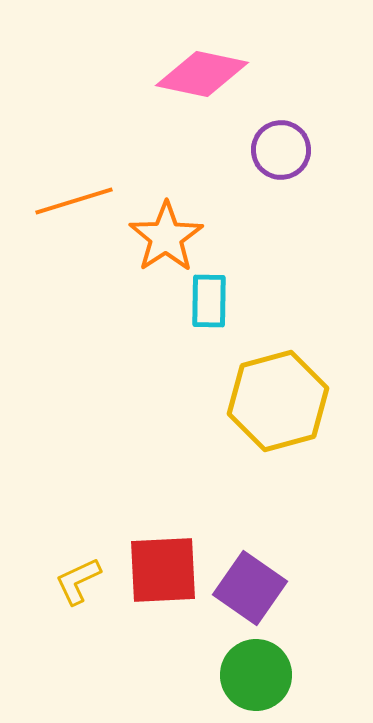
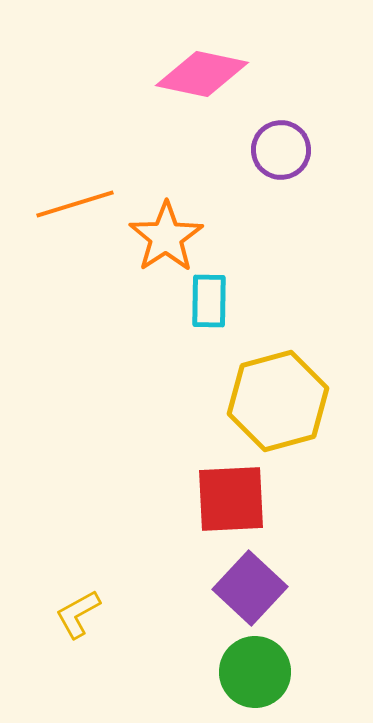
orange line: moved 1 px right, 3 px down
red square: moved 68 px right, 71 px up
yellow L-shape: moved 33 px down; rotated 4 degrees counterclockwise
purple square: rotated 8 degrees clockwise
green circle: moved 1 px left, 3 px up
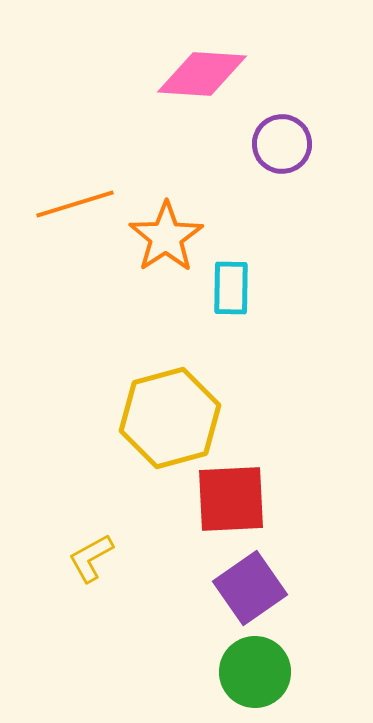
pink diamond: rotated 8 degrees counterclockwise
purple circle: moved 1 px right, 6 px up
cyan rectangle: moved 22 px right, 13 px up
yellow hexagon: moved 108 px left, 17 px down
purple square: rotated 12 degrees clockwise
yellow L-shape: moved 13 px right, 56 px up
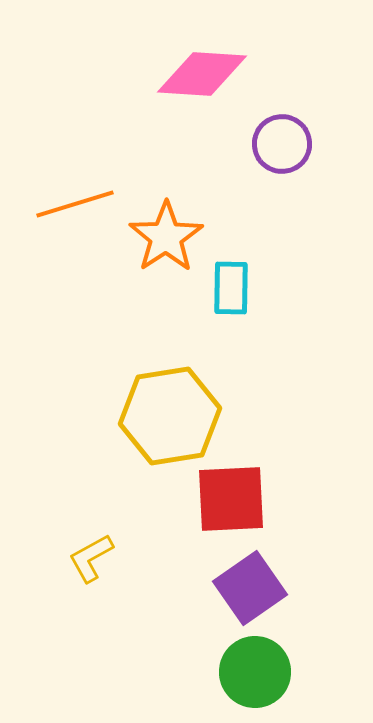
yellow hexagon: moved 2 px up; rotated 6 degrees clockwise
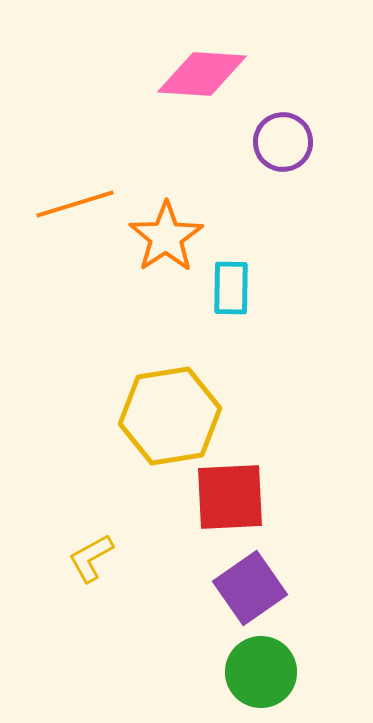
purple circle: moved 1 px right, 2 px up
red square: moved 1 px left, 2 px up
green circle: moved 6 px right
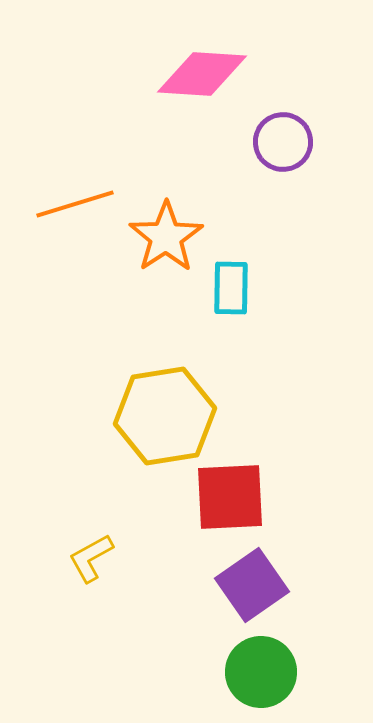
yellow hexagon: moved 5 px left
purple square: moved 2 px right, 3 px up
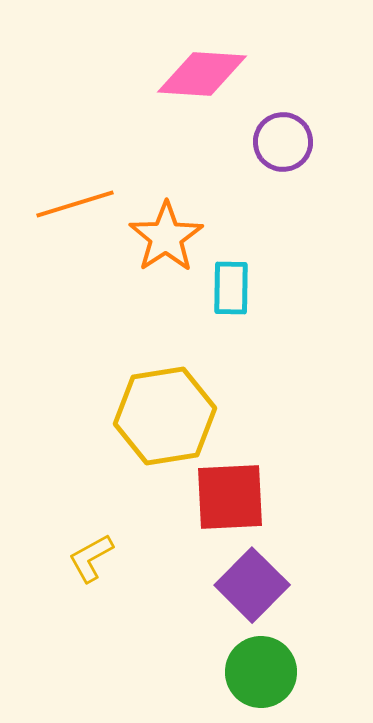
purple square: rotated 10 degrees counterclockwise
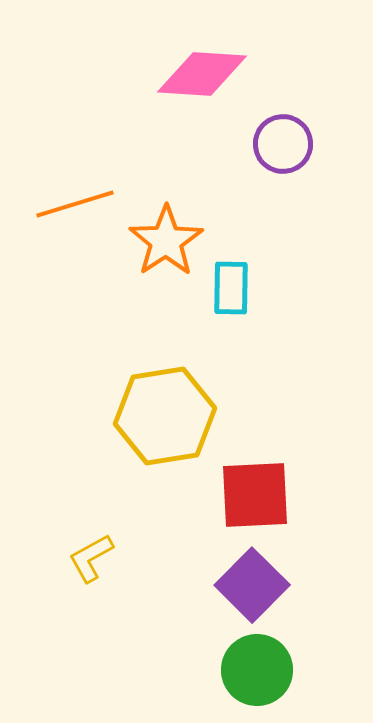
purple circle: moved 2 px down
orange star: moved 4 px down
red square: moved 25 px right, 2 px up
green circle: moved 4 px left, 2 px up
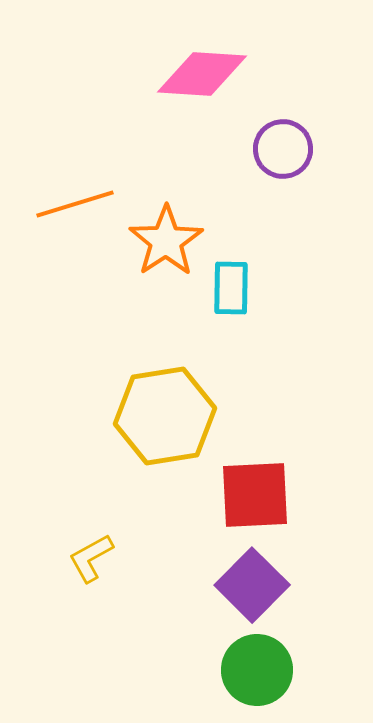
purple circle: moved 5 px down
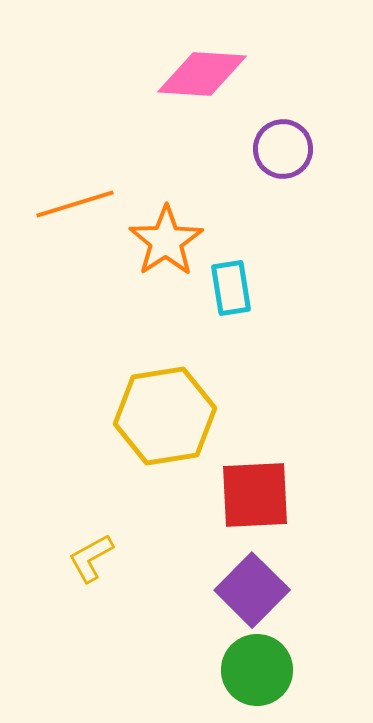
cyan rectangle: rotated 10 degrees counterclockwise
purple square: moved 5 px down
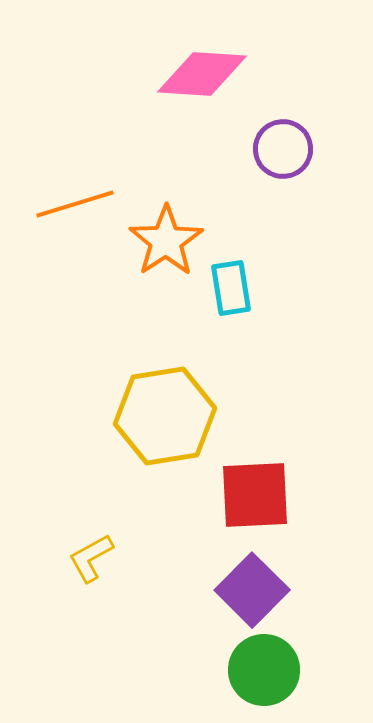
green circle: moved 7 px right
